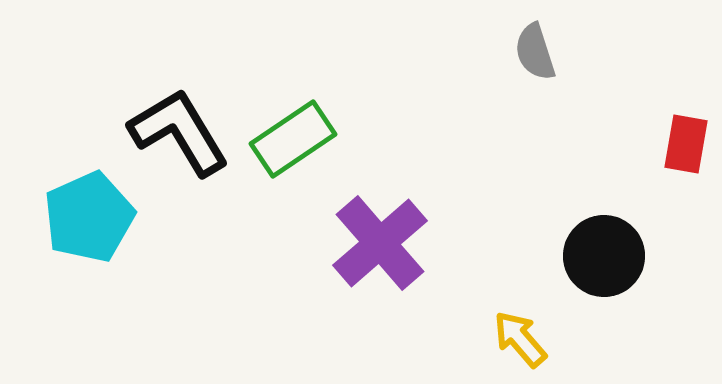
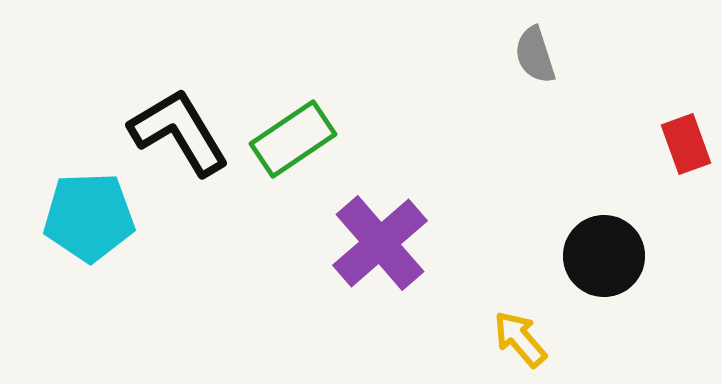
gray semicircle: moved 3 px down
red rectangle: rotated 30 degrees counterclockwise
cyan pentagon: rotated 22 degrees clockwise
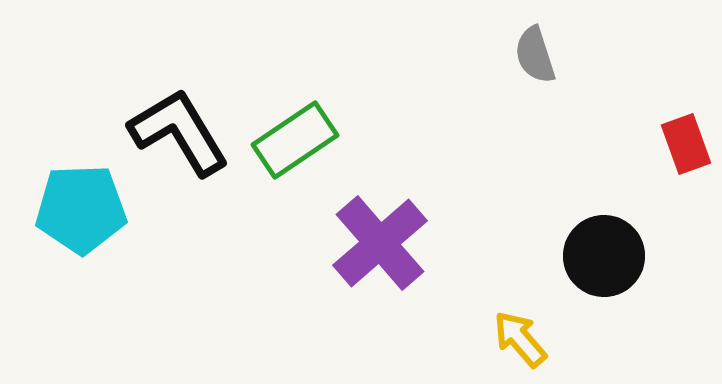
green rectangle: moved 2 px right, 1 px down
cyan pentagon: moved 8 px left, 8 px up
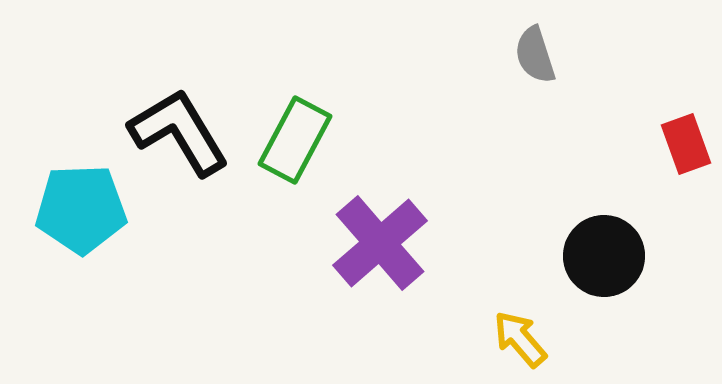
green rectangle: rotated 28 degrees counterclockwise
